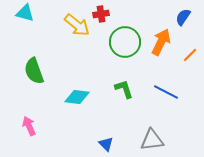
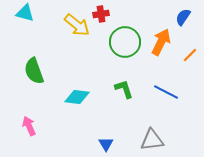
blue triangle: rotated 14 degrees clockwise
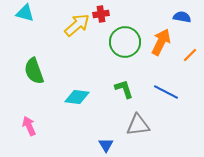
blue semicircle: moved 1 px left; rotated 66 degrees clockwise
yellow arrow: rotated 80 degrees counterclockwise
gray triangle: moved 14 px left, 15 px up
blue triangle: moved 1 px down
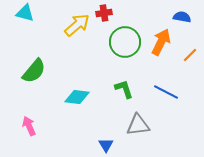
red cross: moved 3 px right, 1 px up
green semicircle: rotated 120 degrees counterclockwise
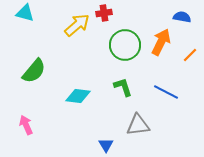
green circle: moved 3 px down
green L-shape: moved 1 px left, 2 px up
cyan diamond: moved 1 px right, 1 px up
pink arrow: moved 3 px left, 1 px up
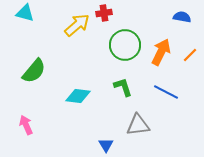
orange arrow: moved 10 px down
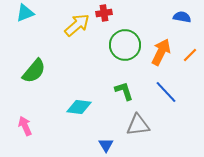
cyan triangle: rotated 36 degrees counterclockwise
green L-shape: moved 1 px right, 4 px down
blue line: rotated 20 degrees clockwise
cyan diamond: moved 1 px right, 11 px down
pink arrow: moved 1 px left, 1 px down
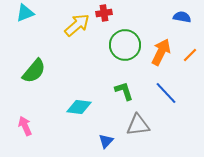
blue line: moved 1 px down
blue triangle: moved 4 px up; rotated 14 degrees clockwise
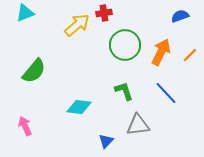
blue semicircle: moved 2 px left, 1 px up; rotated 30 degrees counterclockwise
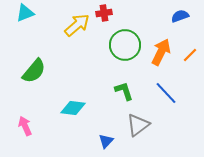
cyan diamond: moved 6 px left, 1 px down
gray triangle: rotated 30 degrees counterclockwise
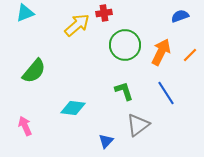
blue line: rotated 10 degrees clockwise
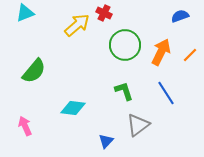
red cross: rotated 35 degrees clockwise
